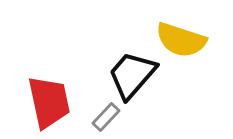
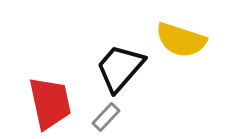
black trapezoid: moved 12 px left, 7 px up
red trapezoid: moved 1 px right, 1 px down
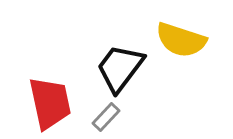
black trapezoid: rotated 4 degrees counterclockwise
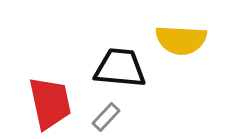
yellow semicircle: rotated 15 degrees counterclockwise
black trapezoid: rotated 58 degrees clockwise
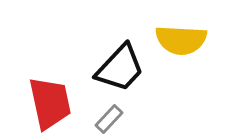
black trapezoid: rotated 128 degrees clockwise
gray rectangle: moved 3 px right, 2 px down
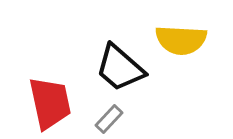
black trapezoid: rotated 88 degrees clockwise
